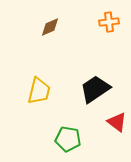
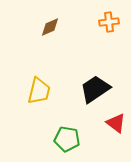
red triangle: moved 1 px left, 1 px down
green pentagon: moved 1 px left
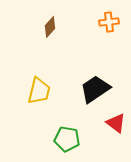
brown diamond: rotated 25 degrees counterclockwise
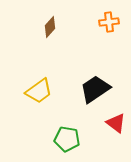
yellow trapezoid: rotated 40 degrees clockwise
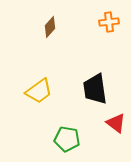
black trapezoid: rotated 64 degrees counterclockwise
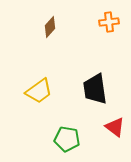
red triangle: moved 1 px left, 4 px down
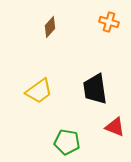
orange cross: rotated 24 degrees clockwise
red triangle: rotated 15 degrees counterclockwise
green pentagon: moved 3 px down
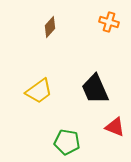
black trapezoid: rotated 16 degrees counterclockwise
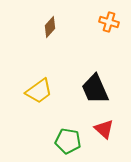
red triangle: moved 11 px left, 2 px down; rotated 20 degrees clockwise
green pentagon: moved 1 px right, 1 px up
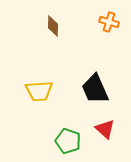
brown diamond: moved 3 px right, 1 px up; rotated 40 degrees counterclockwise
yellow trapezoid: rotated 32 degrees clockwise
red triangle: moved 1 px right
green pentagon: rotated 10 degrees clockwise
